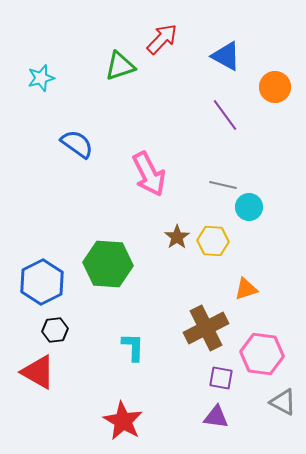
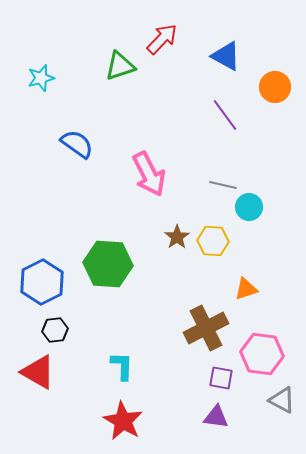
cyan L-shape: moved 11 px left, 19 px down
gray triangle: moved 1 px left, 2 px up
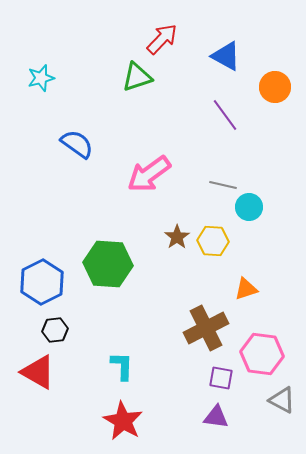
green triangle: moved 17 px right, 11 px down
pink arrow: rotated 81 degrees clockwise
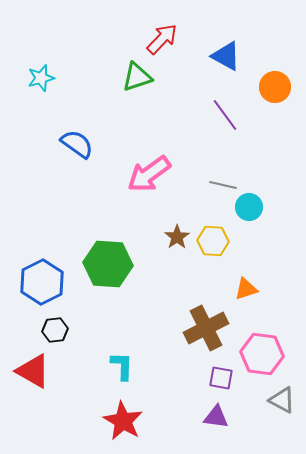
red triangle: moved 5 px left, 1 px up
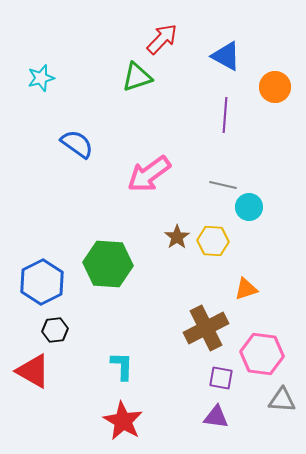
purple line: rotated 40 degrees clockwise
gray triangle: rotated 24 degrees counterclockwise
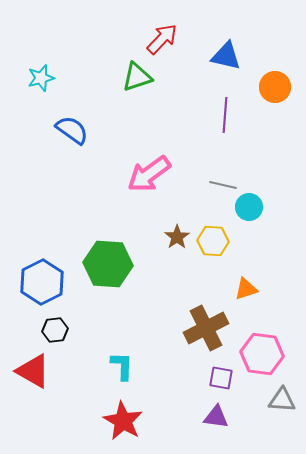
blue triangle: rotated 16 degrees counterclockwise
blue semicircle: moved 5 px left, 14 px up
